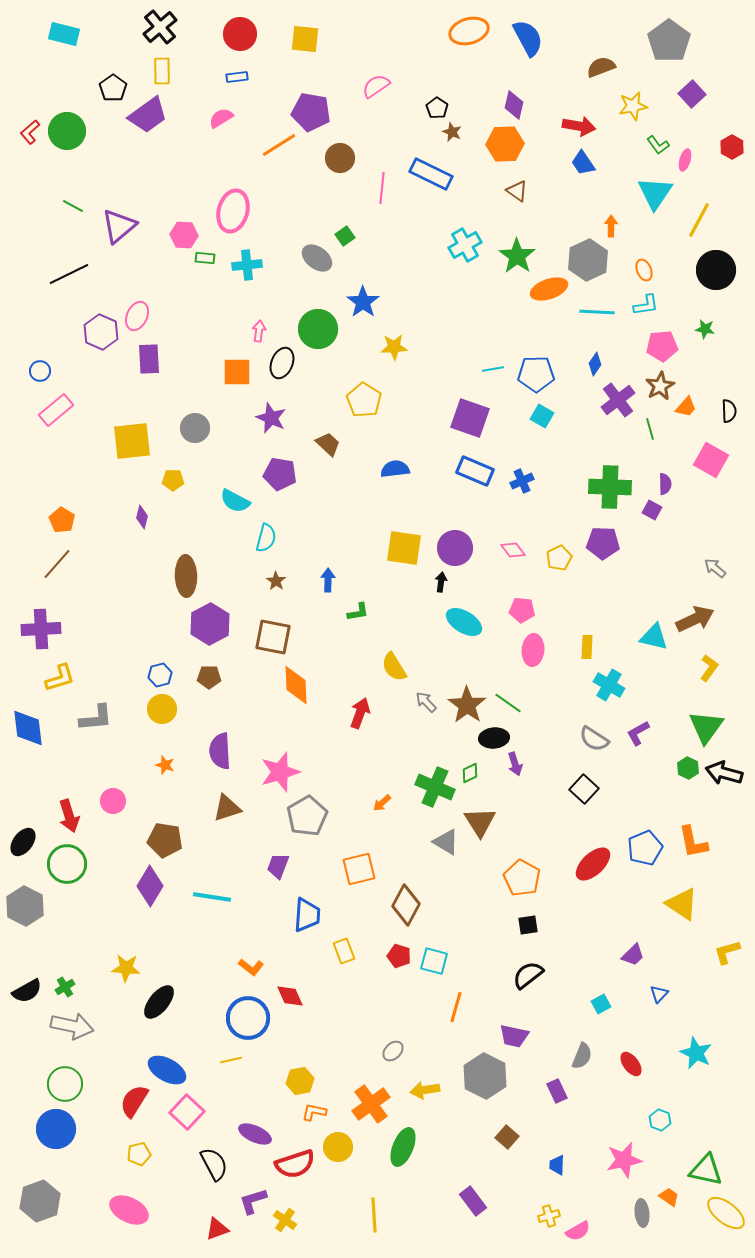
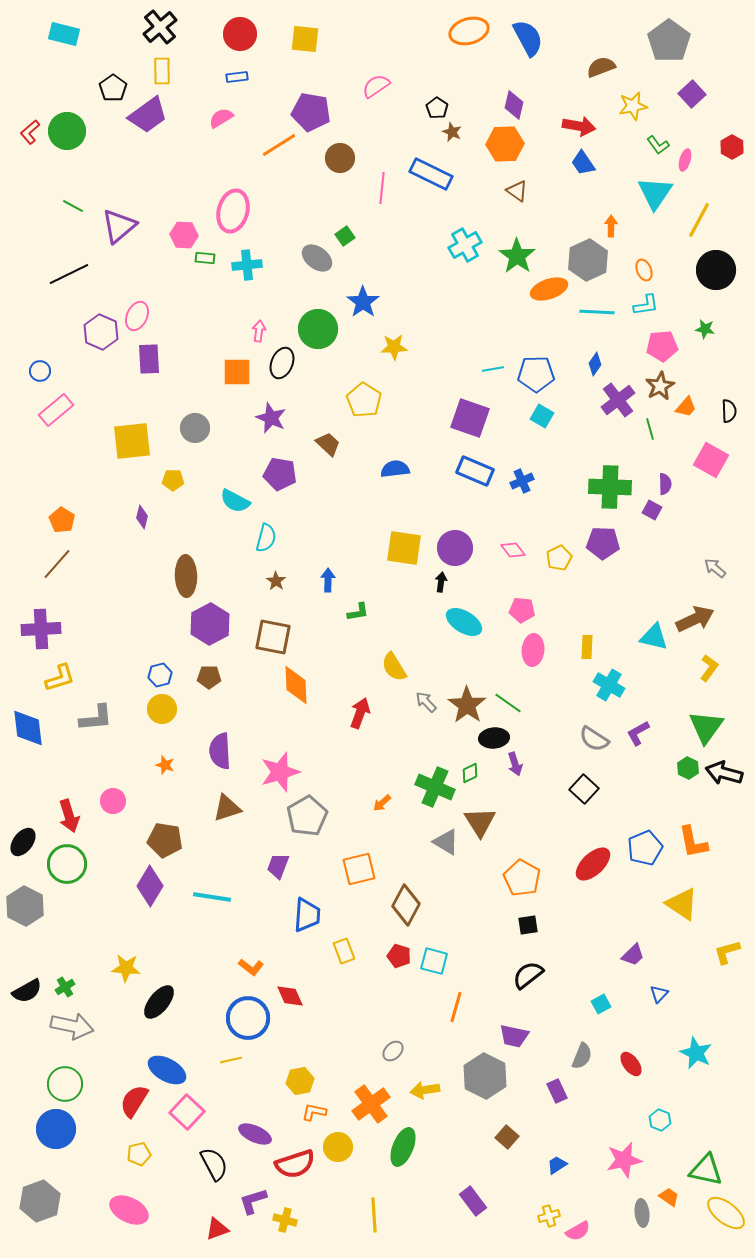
blue trapezoid at (557, 1165): rotated 55 degrees clockwise
yellow cross at (285, 1220): rotated 20 degrees counterclockwise
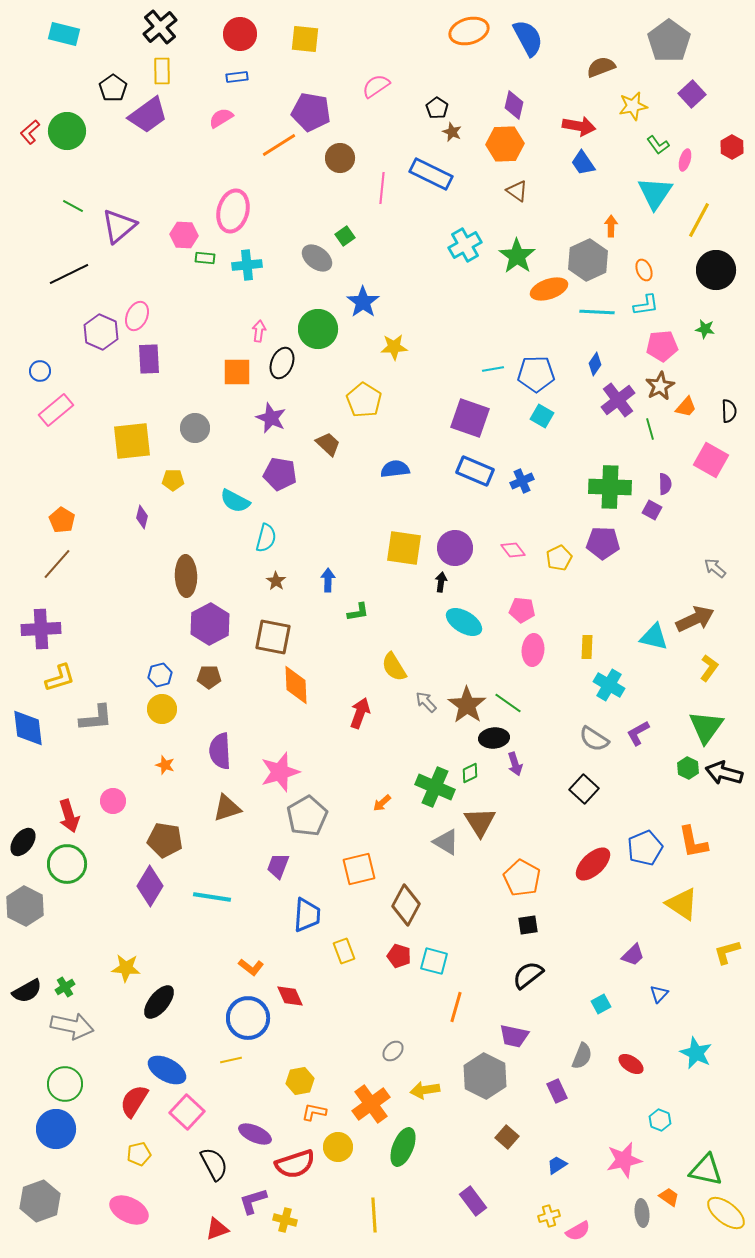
red ellipse at (631, 1064): rotated 20 degrees counterclockwise
